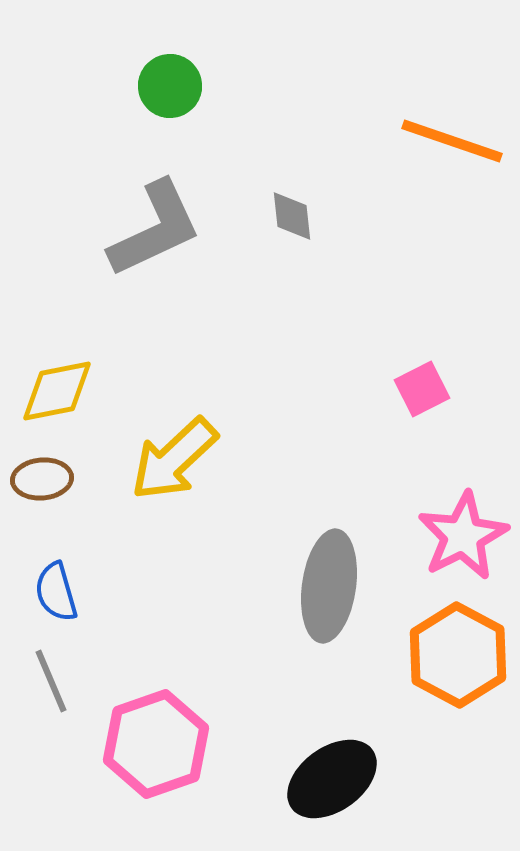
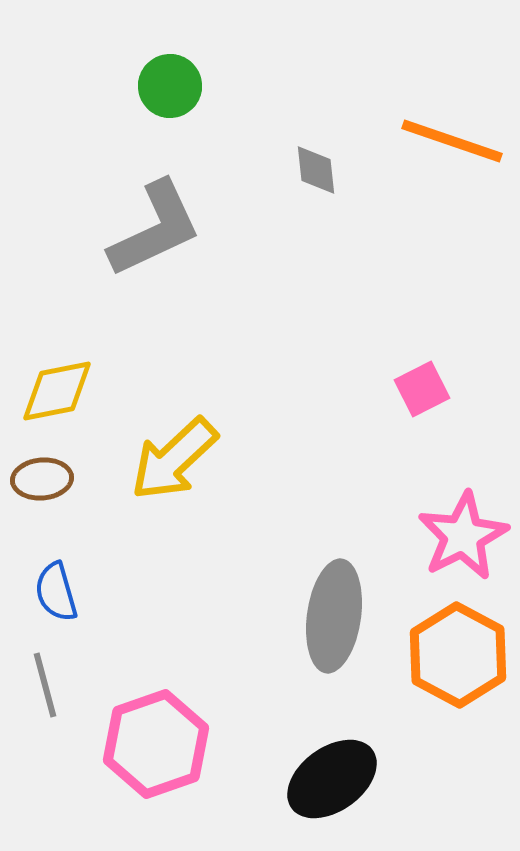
gray diamond: moved 24 px right, 46 px up
gray ellipse: moved 5 px right, 30 px down
gray line: moved 6 px left, 4 px down; rotated 8 degrees clockwise
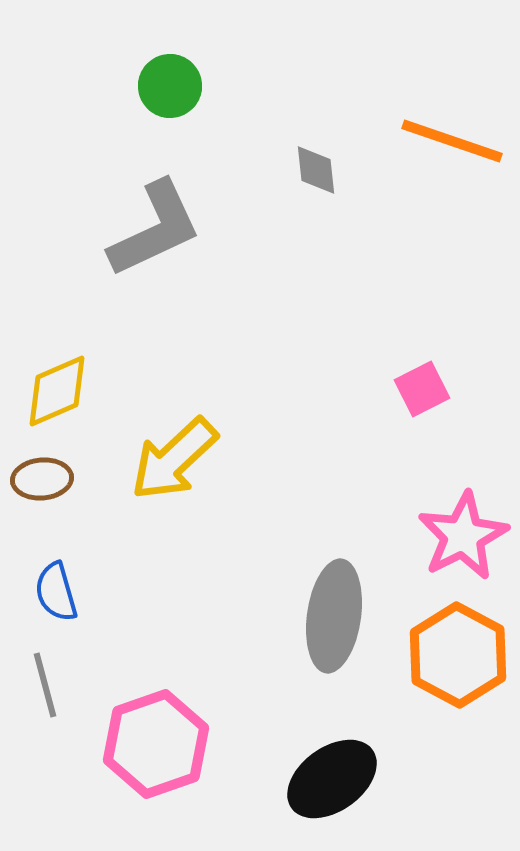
yellow diamond: rotated 12 degrees counterclockwise
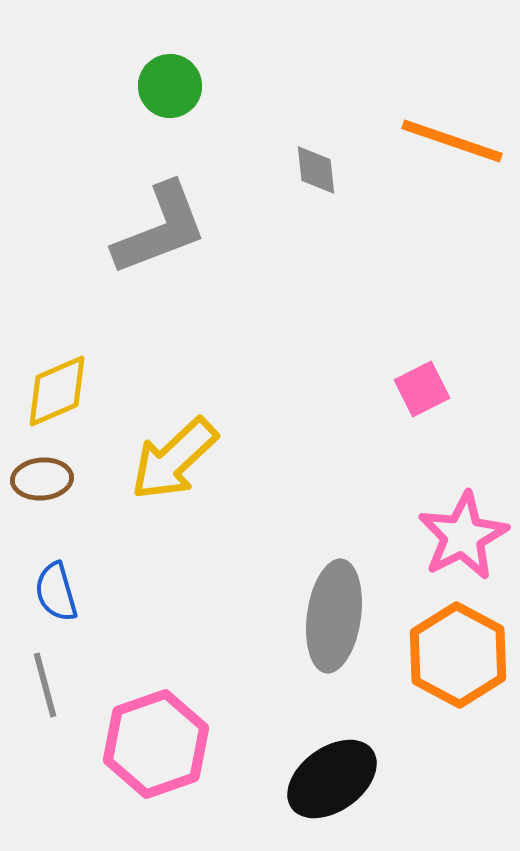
gray L-shape: moved 5 px right; rotated 4 degrees clockwise
